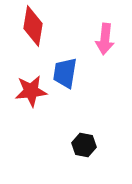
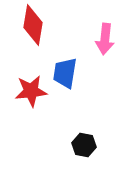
red diamond: moved 1 px up
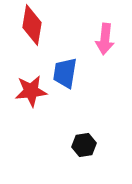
red diamond: moved 1 px left
black hexagon: rotated 20 degrees counterclockwise
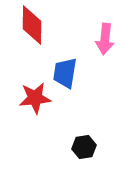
red diamond: rotated 9 degrees counterclockwise
red star: moved 4 px right, 7 px down
black hexagon: moved 2 px down
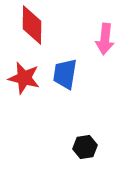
blue trapezoid: moved 1 px down
red star: moved 11 px left, 20 px up; rotated 20 degrees clockwise
black hexagon: moved 1 px right
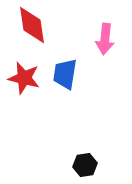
red diamond: rotated 9 degrees counterclockwise
black hexagon: moved 18 px down
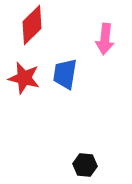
red diamond: rotated 54 degrees clockwise
black hexagon: rotated 15 degrees clockwise
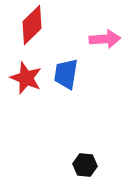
pink arrow: rotated 100 degrees counterclockwise
blue trapezoid: moved 1 px right
red star: moved 2 px right; rotated 8 degrees clockwise
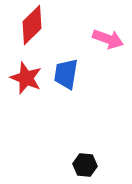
pink arrow: moved 3 px right; rotated 24 degrees clockwise
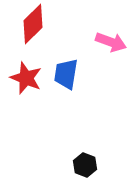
red diamond: moved 1 px right, 1 px up
pink arrow: moved 3 px right, 3 px down
black hexagon: rotated 15 degrees clockwise
